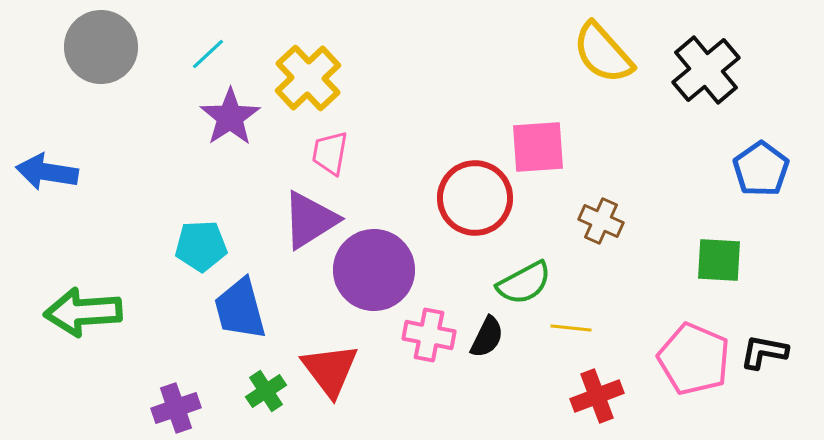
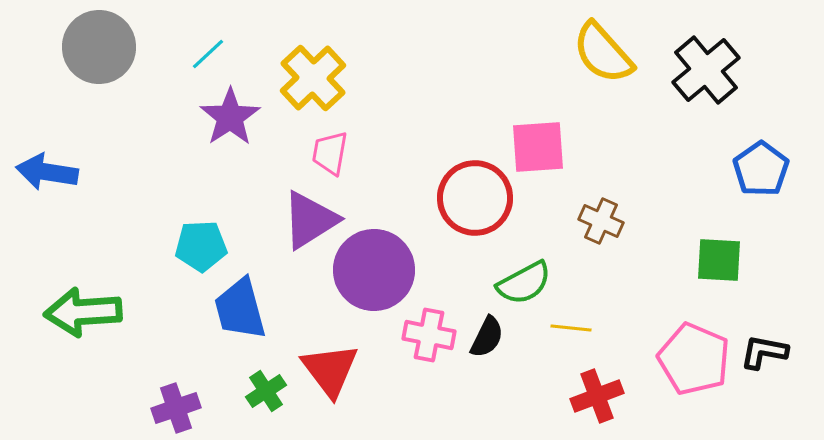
gray circle: moved 2 px left
yellow cross: moved 5 px right
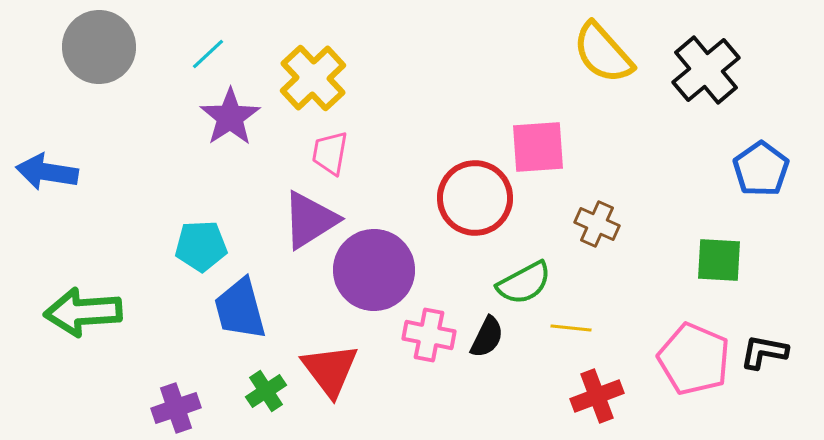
brown cross: moved 4 px left, 3 px down
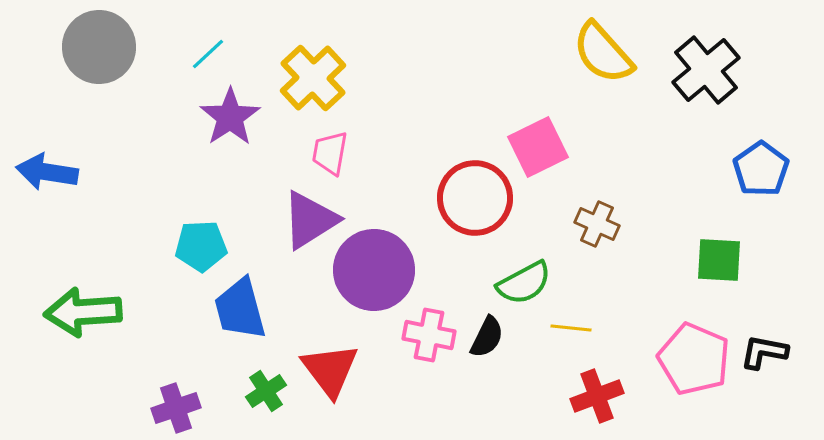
pink square: rotated 22 degrees counterclockwise
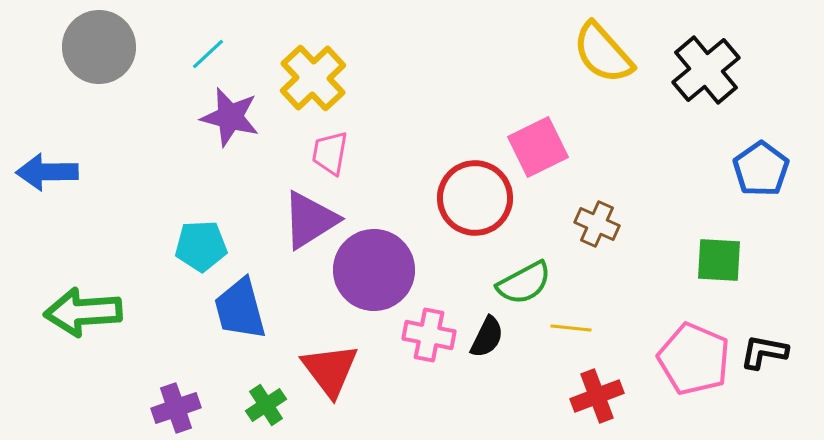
purple star: rotated 24 degrees counterclockwise
blue arrow: rotated 10 degrees counterclockwise
green cross: moved 14 px down
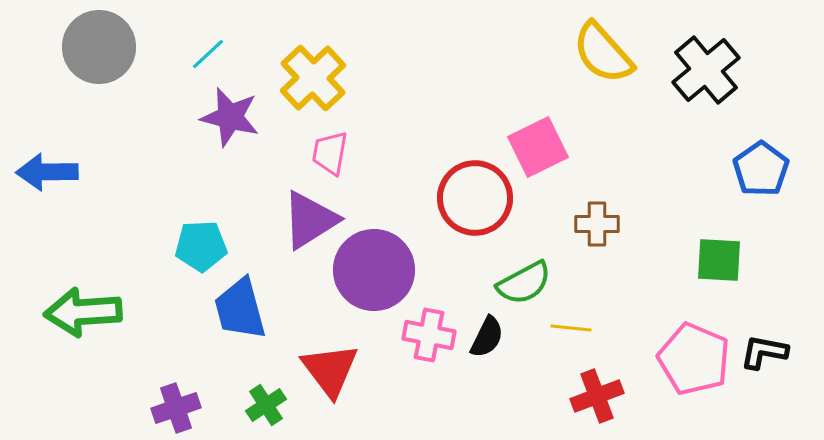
brown cross: rotated 24 degrees counterclockwise
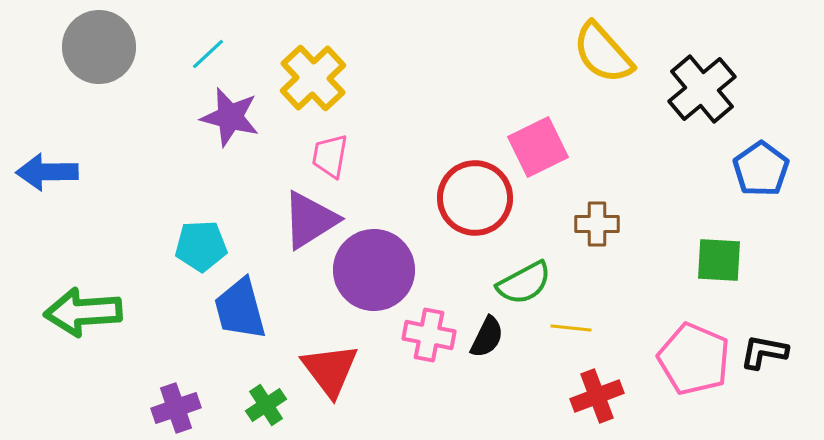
black cross: moved 4 px left, 19 px down
pink trapezoid: moved 3 px down
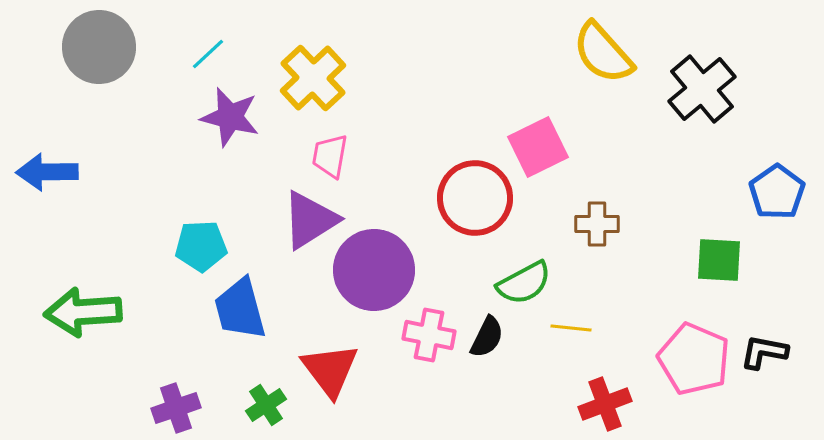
blue pentagon: moved 16 px right, 23 px down
red cross: moved 8 px right, 8 px down
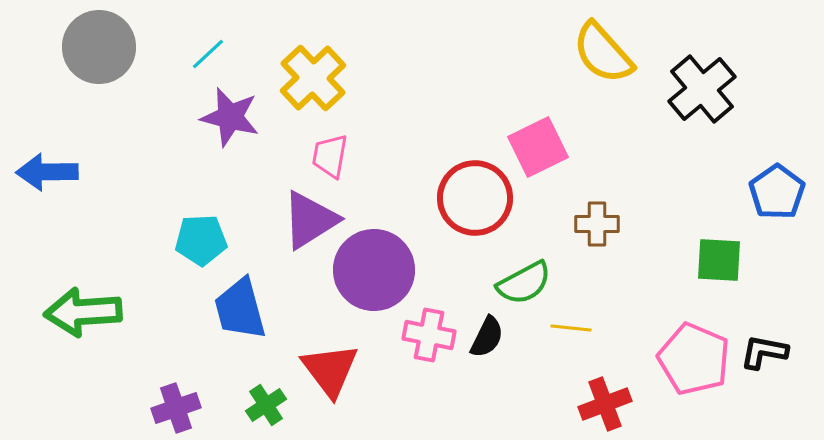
cyan pentagon: moved 6 px up
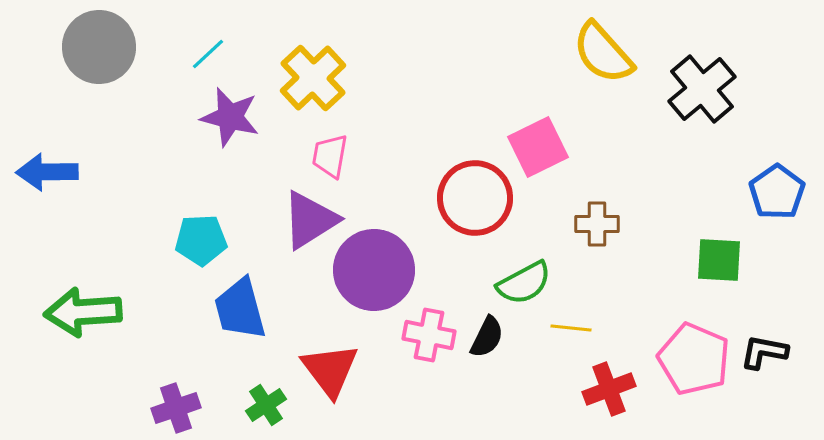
red cross: moved 4 px right, 15 px up
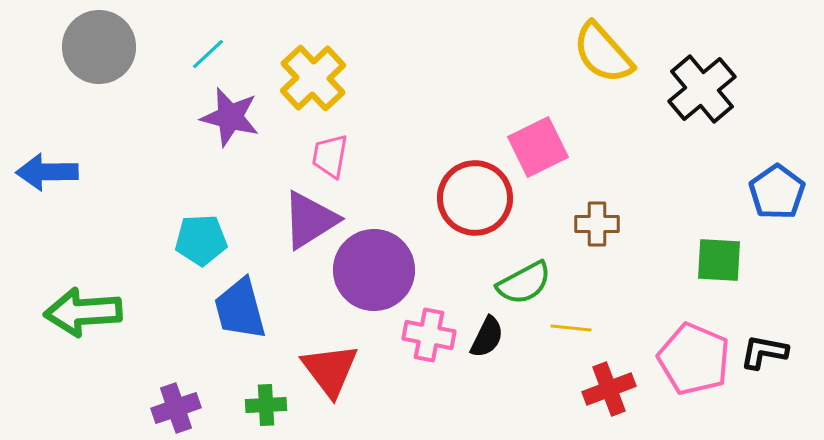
green cross: rotated 30 degrees clockwise
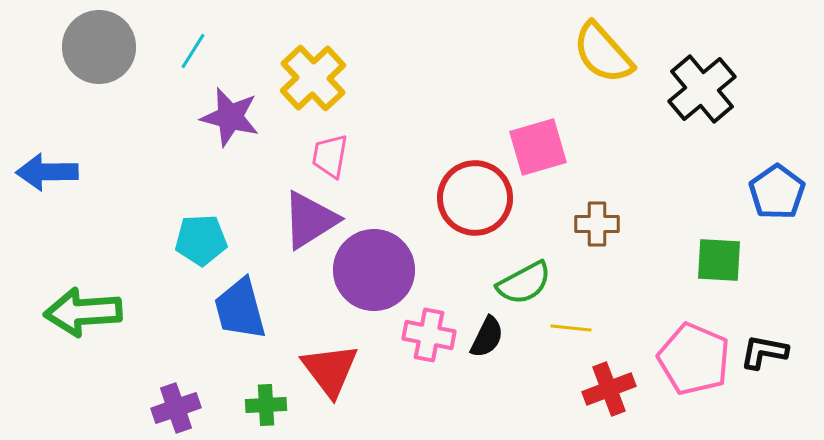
cyan line: moved 15 px left, 3 px up; rotated 15 degrees counterclockwise
pink square: rotated 10 degrees clockwise
